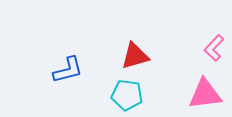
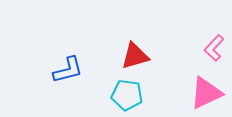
pink triangle: moved 1 px right, 1 px up; rotated 18 degrees counterclockwise
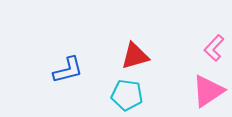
pink triangle: moved 2 px right, 2 px up; rotated 9 degrees counterclockwise
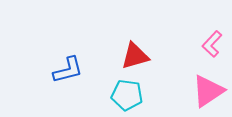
pink L-shape: moved 2 px left, 4 px up
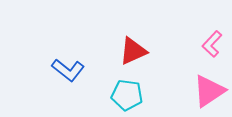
red triangle: moved 2 px left, 5 px up; rotated 8 degrees counterclockwise
blue L-shape: rotated 52 degrees clockwise
pink triangle: moved 1 px right
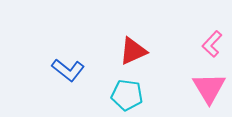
pink triangle: moved 3 px up; rotated 27 degrees counterclockwise
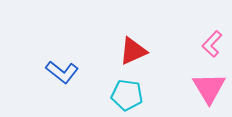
blue L-shape: moved 6 px left, 2 px down
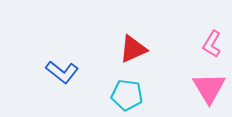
pink L-shape: rotated 12 degrees counterclockwise
red triangle: moved 2 px up
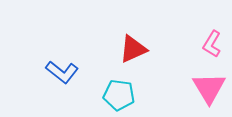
cyan pentagon: moved 8 px left
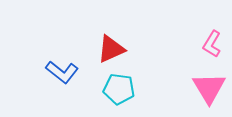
red triangle: moved 22 px left
cyan pentagon: moved 6 px up
